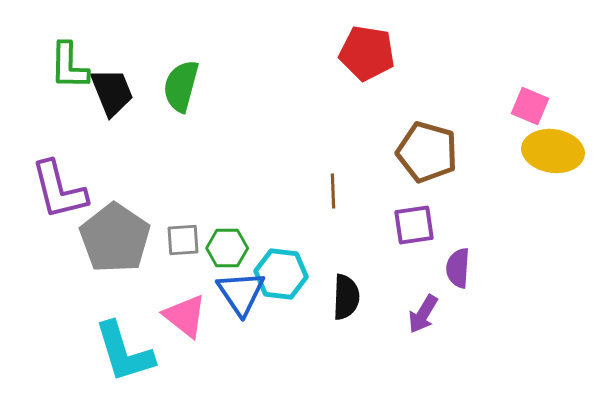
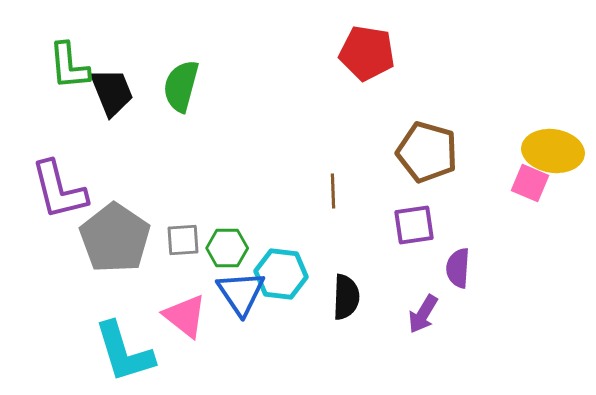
green L-shape: rotated 6 degrees counterclockwise
pink square: moved 77 px down
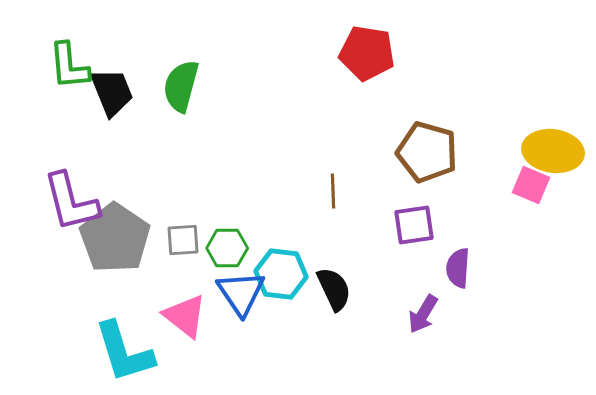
pink square: moved 1 px right, 2 px down
purple L-shape: moved 12 px right, 12 px down
black semicircle: moved 12 px left, 8 px up; rotated 27 degrees counterclockwise
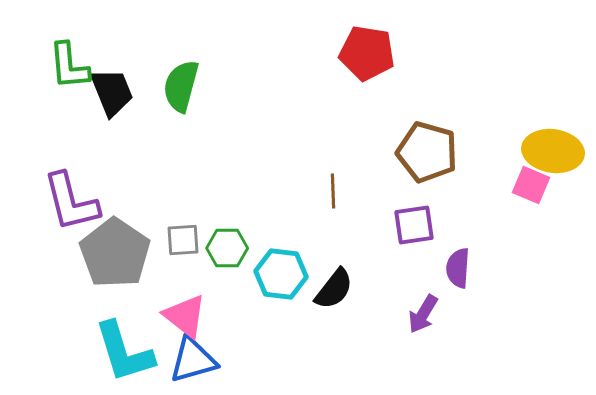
gray pentagon: moved 15 px down
black semicircle: rotated 63 degrees clockwise
blue triangle: moved 48 px left, 67 px down; rotated 48 degrees clockwise
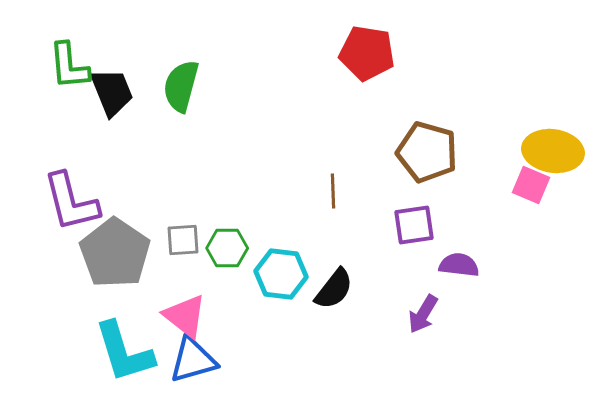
purple semicircle: moved 1 px right, 3 px up; rotated 93 degrees clockwise
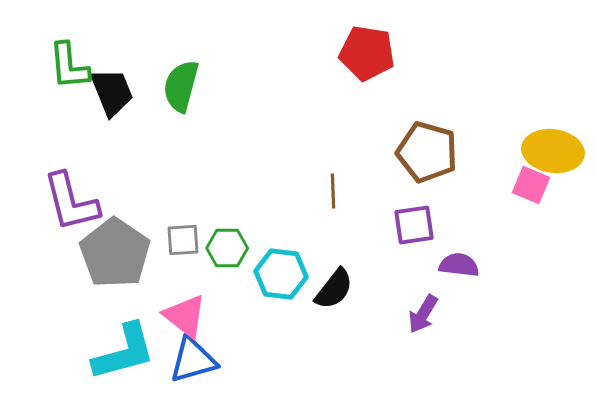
cyan L-shape: rotated 88 degrees counterclockwise
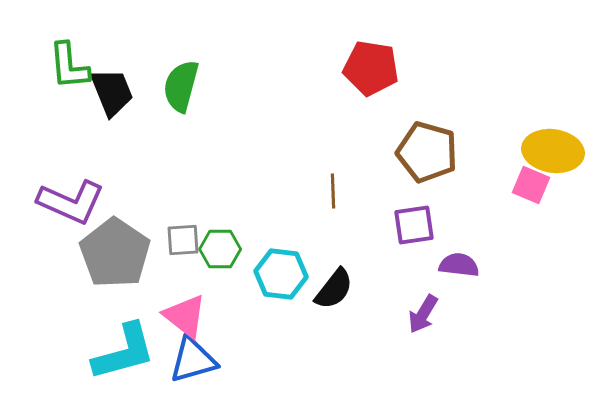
red pentagon: moved 4 px right, 15 px down
purple L-shape: rotated 52 degrees counterclockwise
green hexagon: moved 7 px left, 1 px down
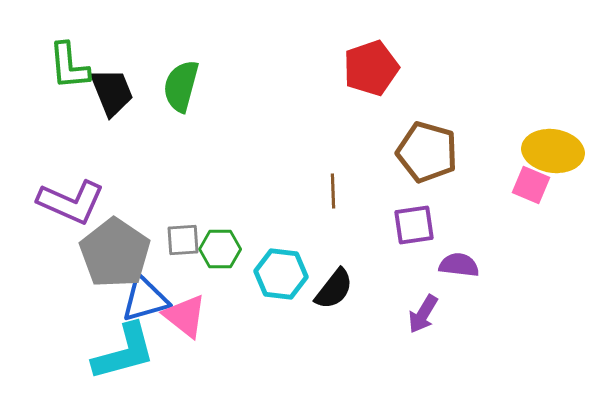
red pentagon: rotated 28 degrees counterclockwise
blue triangle: moved 48 px left, 61 px up
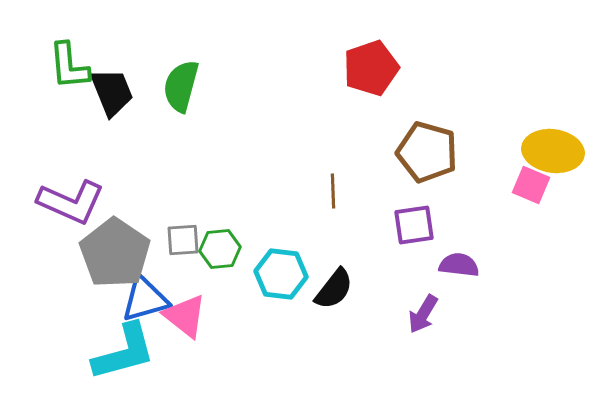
green hexagon: rotated 6 degrees counterclockwise
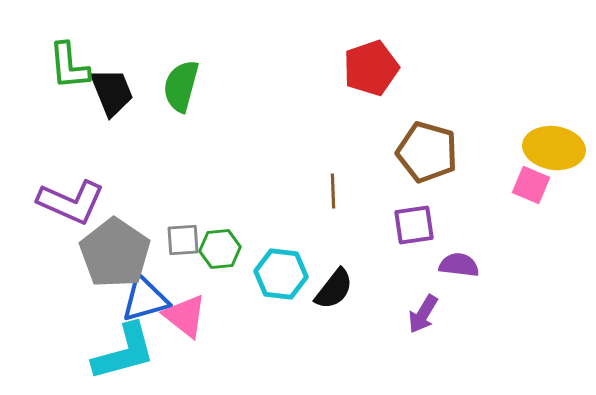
yellow ellipse: moved 1 px right, 3 px up
